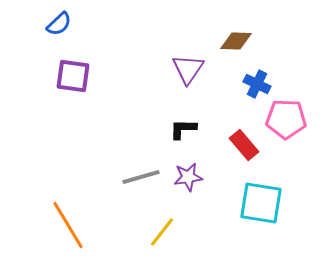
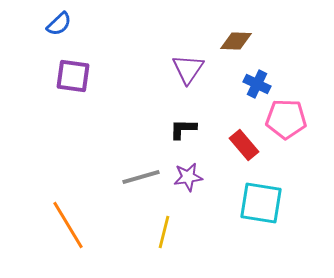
yellow line: moved 2 px right; rotated 24 degrees counterclockwise
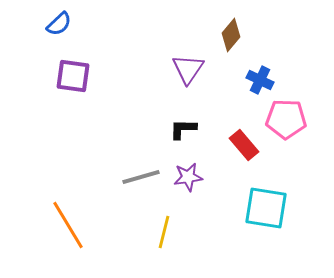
brown diamond: moved 5 px left, 6 px up; rotated 52 degrees counterclockwise
blue cross: moved 3 px right, 4 px up
cyan square: moved 5 px right, 5 px down
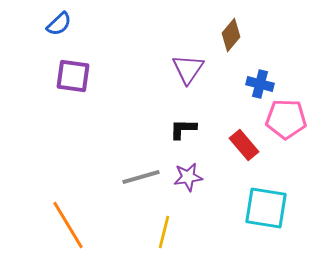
blue cross: moved 4 px down; rotated 12 degrees counterclockwise
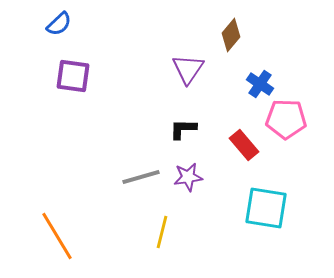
blue cross: rotated 20 degrees clockwise
orange line: moved 11 px left, 11 px down
yellow line: moved 2 px left
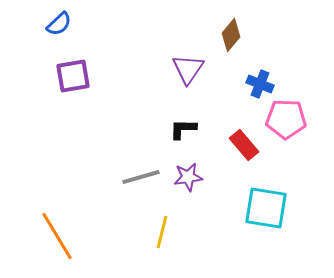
purple square: rotated 18 degrees counterclockwise
blue cross: rotated 12 degrees counterclockwise
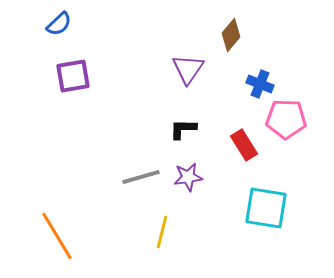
red rectangle: rotated 8 degrees clockwise
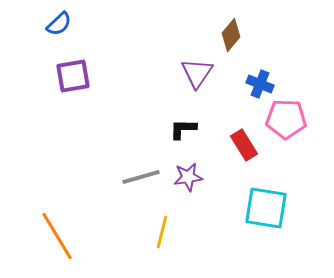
purple triangle: moved 9 px right, 4 px down
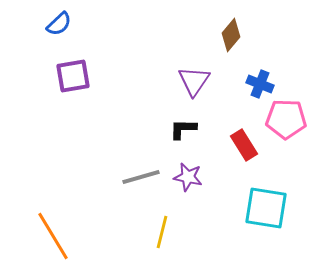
purple triangle: moved 3 px left, 8 px down
purple star: rotated 20 degrees clockwise
orange line: moved 4 px left
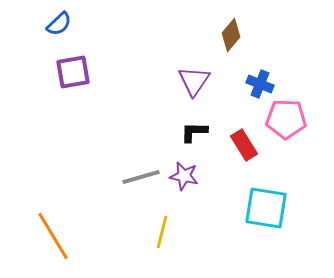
purple square: moved 4 px up
black L-shape: moved 11 px right, 3 px down
purple star: moved 4 px left, 1 px up
